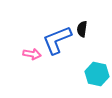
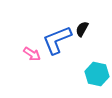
black semicircle: rotated 21 degrees clockwise
pink arrow: rotated 24 degrees clockwise
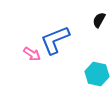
black semicircle: moved 17 px right, 9 px up
blue L-shape: moved 2 px left
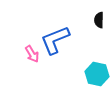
black semicircle: rotated 28 degrees counterclockwise
pink arrow: rotated 24 degrees clockwise
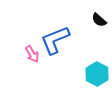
black semicircle: rotated 49 degrees counterclockwise
cyan hexagon: rotated 15 degrees clockwise
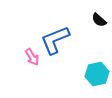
pink arrow: moved 3 px down
cyan hexagon: rotated 20 degrees clockwise
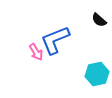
pink arrow: moved 4 px right, 5 px up
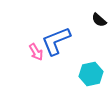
blue L-shape: moved 1 px right, 1 px down
cyan hexagon: moved 6 px left
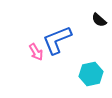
blue L-shape: moved 1 px right, 1 px up
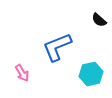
blue L-shape: moved 7 px down
pink arrow: moved 14 px left, 21 px down
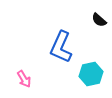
blue L-shape: moved 4 px right; rotated 44 degrees counterclockwise
pink arrow: moved 2 px right, 6 px down
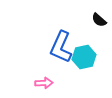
cyan hexagon: moved 7 px left, 17 px up
pink arrow: moved 20 px right, 4 px down; rotated 60 degrees counterclockwise
